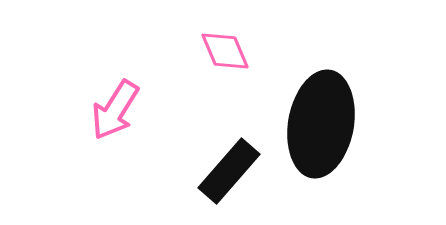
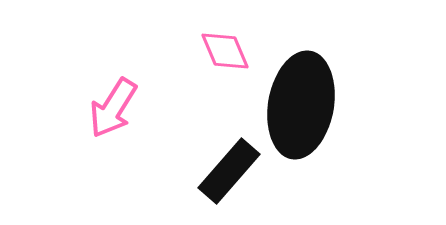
pink arrow: moved 2 px left, 2 px up
black ellipse: moved 20 px left, 19 px up
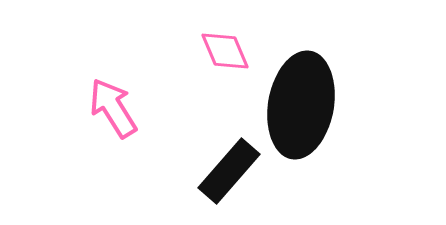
pink arrow: rotated 116 degrees clockwise
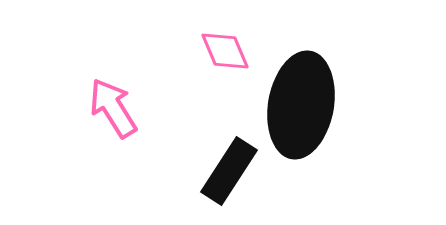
black rectangle: rotated 8 degrees counterclockwise
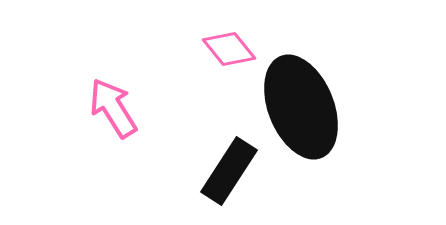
pink diamond: moved 4 px right, 2 px up; rotated 16 degrees counterclockwise
black ellipse: moved 2 px down; rotated 32 degrees counterclockwise
